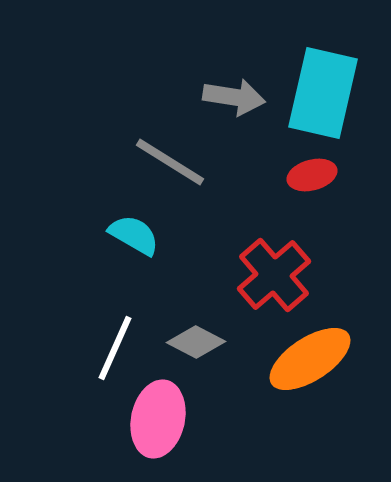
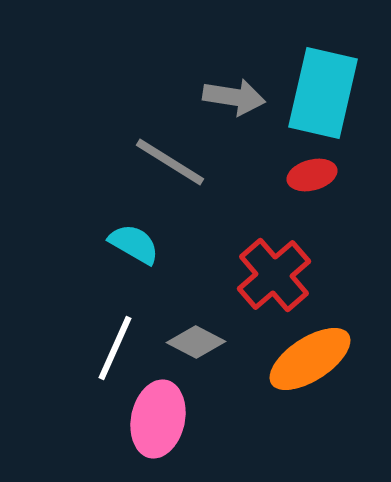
cyan semicircle: moved 9 px down
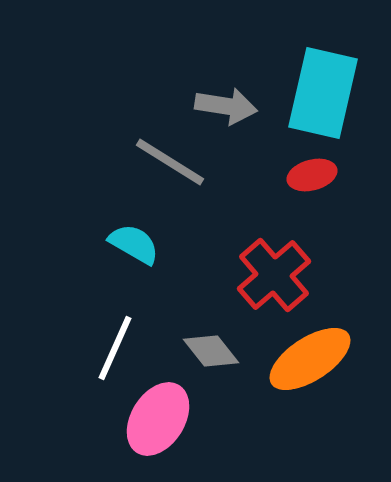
gray arrow: moved 8 px left, 9 px down
gray diamond: moved 15 px right, 9 px down; rotated 24 degrees clockwise
pink ellipse: rotated 20 degrees clockwise
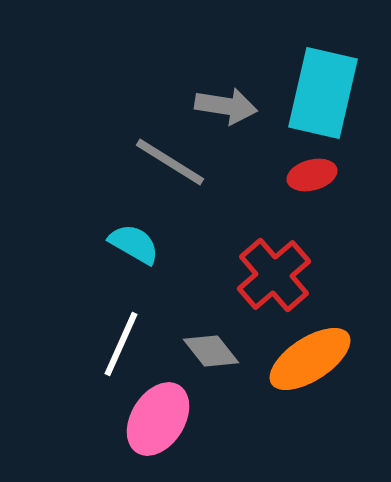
white line: moved 6 px right, 4 px up
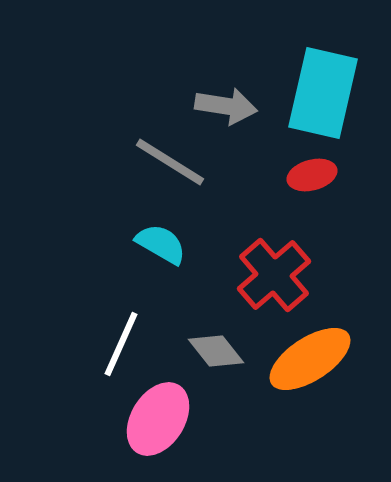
cyan semicircle: moved 27 px right
gray diamond: moved 5 px right
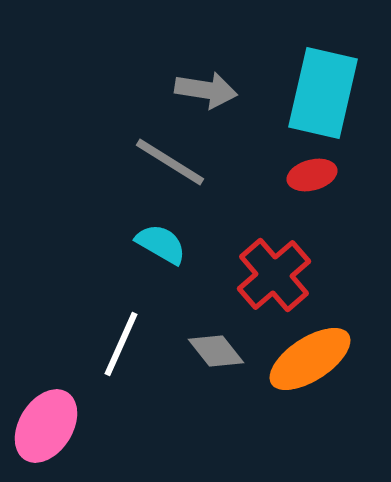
gray arrow: moved 20 px left, 16 px up
pink ellipse: moved 112 px left, 7 px down
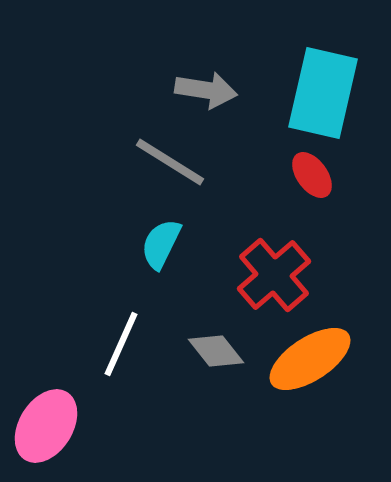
red ellipse: rotated 69 degrees clockwise
cyan semicircle: rotated 94 degrees counterclockwise
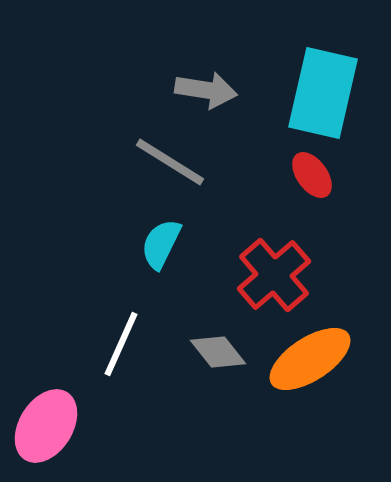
gray diamond: moved 2 px right, 1 px down
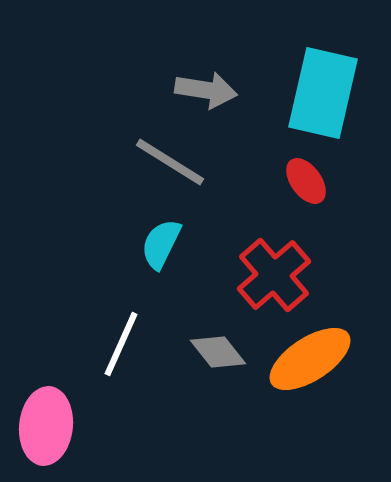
red ellipse: moved 6 px left, 6 px down
pink ellipse: rotated 26 degrees counterclockwise
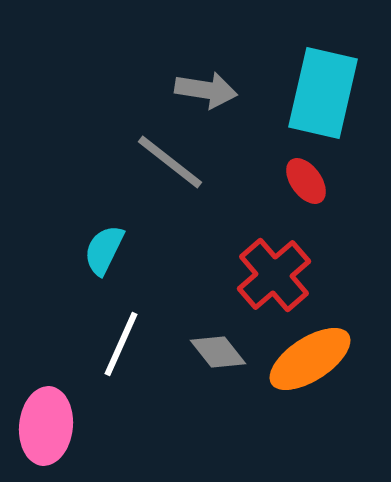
gray line: rotated 6 degrees clockwise
cyan semicircle: moved 57 px left, 6 px down
